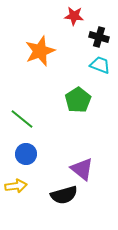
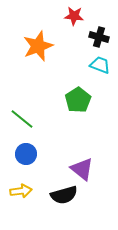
orange star: moved 2 px left, 5 px up
yellow arrow: moved 5 px right, 5 px down
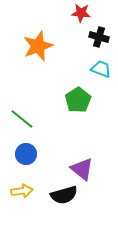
red star: moved 7 px right, 3 px up
cyan trapezoid: moved 1 px right, 4 px down
yellow arrow: moved 1 px right
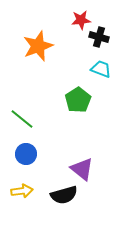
red star: moved 7 px down; rotated 12 degrees counterclockwise
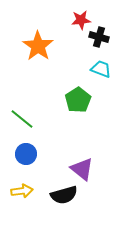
orange star: rotated 16 degrees counterclockwise
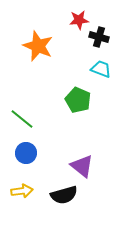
red star: moved 2 px left
orange star: rotated 12 degrees counterclockwise
green pentagon: rotated 15 degrees counterclockwise
blue circle: moved 1 px up
purple triangle: moved 3 px up
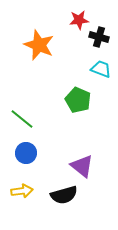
orange star: moved 1 px right, 1 px up
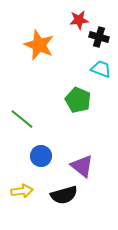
blue circle: moved 15 px right, 3 px down
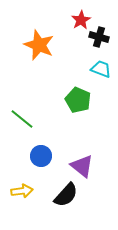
red star: moved 2 px right; rotated 24 degrees counterclockwise
black semicircle: moved 2 px right; rotated 32 degrees counterclockwise
